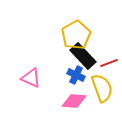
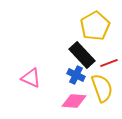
yellow pentagon: moved 19 px right, 9 px up
black rectangle: moved 1 px left, 1 px up
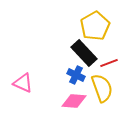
black rectangle: moved 2 px right, 2 px up
pink triangle: moved 8 px left, 5 px down
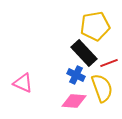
yellow pentagon: rotated 20 degrees clockwise
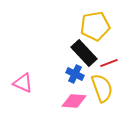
blue cross: moved 1 px left, 1 px up
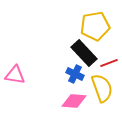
pink triangle: moved 8 px left, 8 px up; rotated 15 degrees counterclockwise
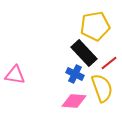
red line: rotated 18 degrees counterclockwise
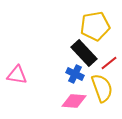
pink triangle: moved 2 px right
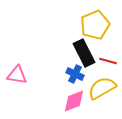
yellow pentagon: moved 1 px up; rotated 12 degrees counterclockwise
black rectangle: rotated 16 degrees clockwise
red line: moved 1 px left, 2 px up; rotated 54 degrees clockwise
yellow semicircle: rotated 100 degrees counterclockwise
pink diamond: rotated 25 degrees counterclockwise
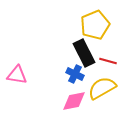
pink diamond: rotated 10 degrees clockwise
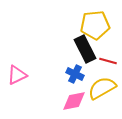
yellow pentagon: rotated 16 degrees clockwise
black rectangle: moved 1 px right, 4 px up
pink triangle: rotated 35 degrees counterclockwise
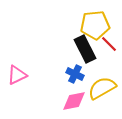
red line: moved 1 px right, 17 px up; rotated 30 degrees clockwise
